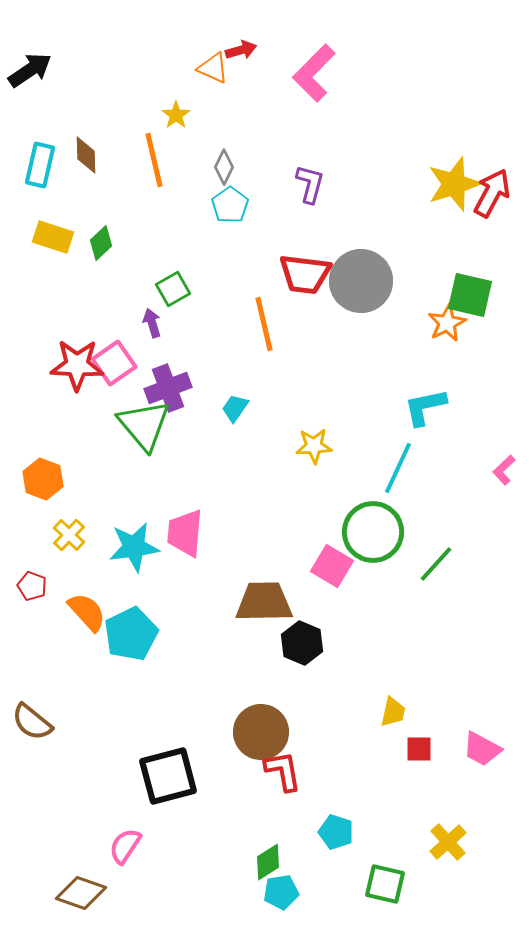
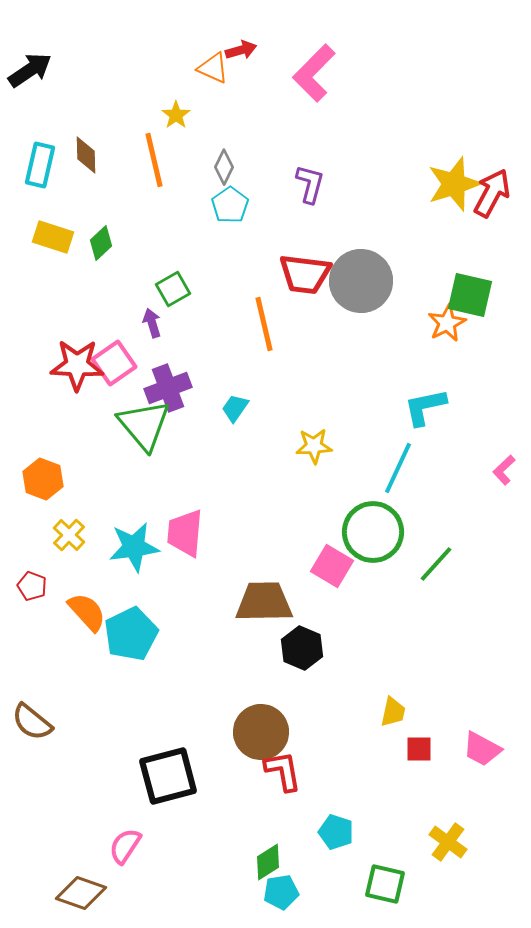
black hexagon at (302, 643): moved 5 px down
yellow cross at (448, 842): rotated 12 degrees counterclockwise
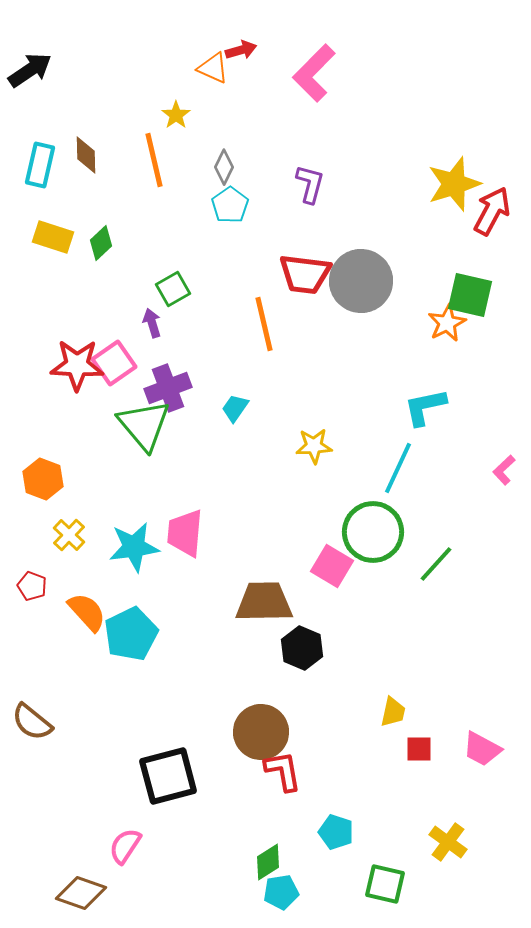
red arrow at (492, 193): moved 18 px down
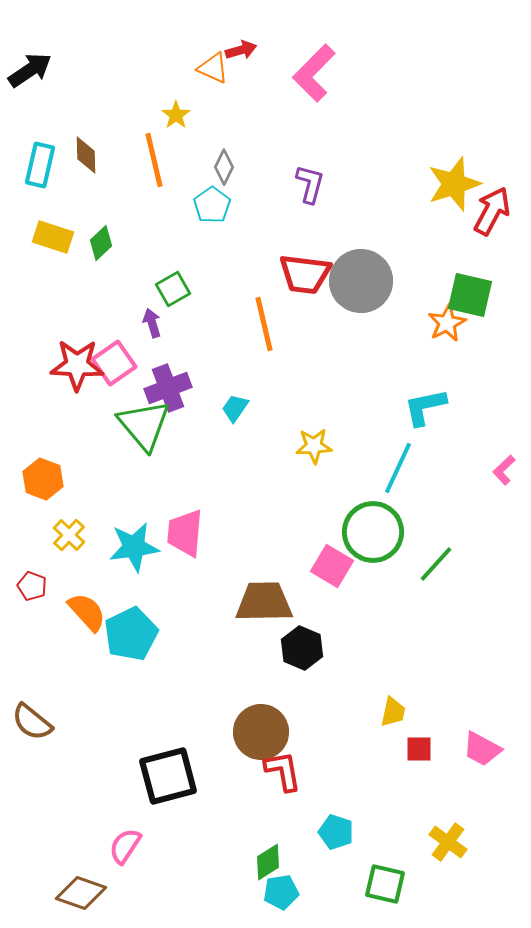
cyan pentagon at (230, 205): moved 18 px left
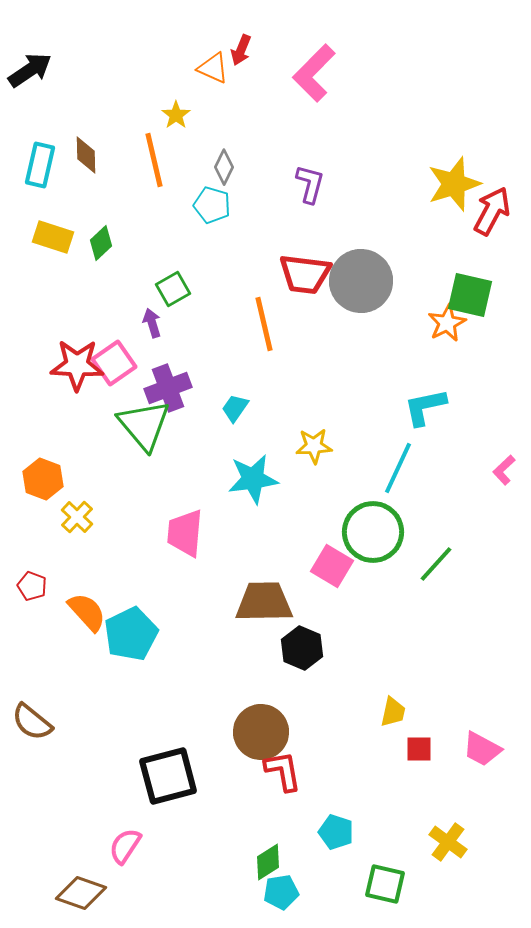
red arrow at (241, 50): rotated 128 degrees clockwise
cyan pentagon at (212, 205): rotated 21 degrees counterclockwise
yellow cross at (69, 535): moved 8 px right, 18 px up
cyan star at (134, 547): moved 119 px right, 68 px up
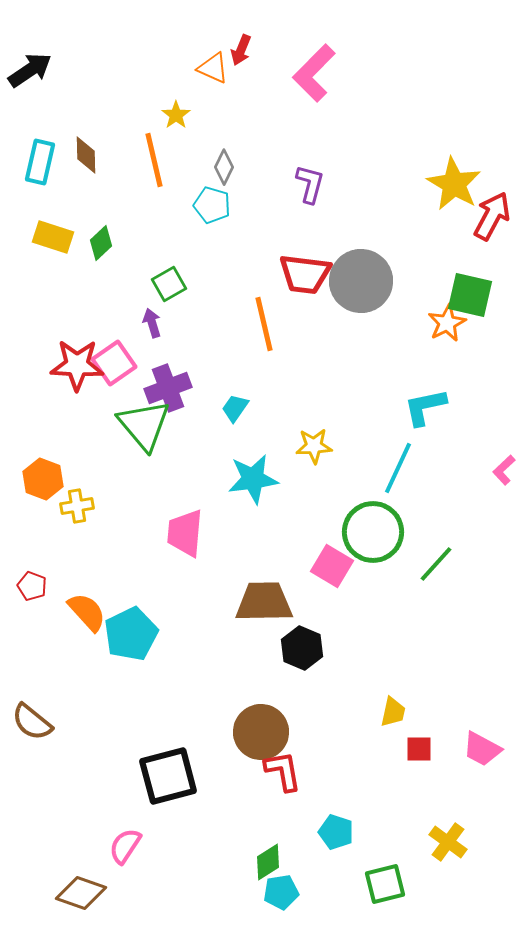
cyan rectangle at (40, 165): moved 3 px up
yellow star at (454, 184): rotated 24 degrees counterclockwise
red arrow at (492, 211): moved 5 px down
green square at (173, 289): moved 4 px left, 5 px up
yellow cross at (77, 517): moved 11 px up; rotated 36 degrees clockwise
green square at (385, 884): rotated 27 degrees counterclockwise
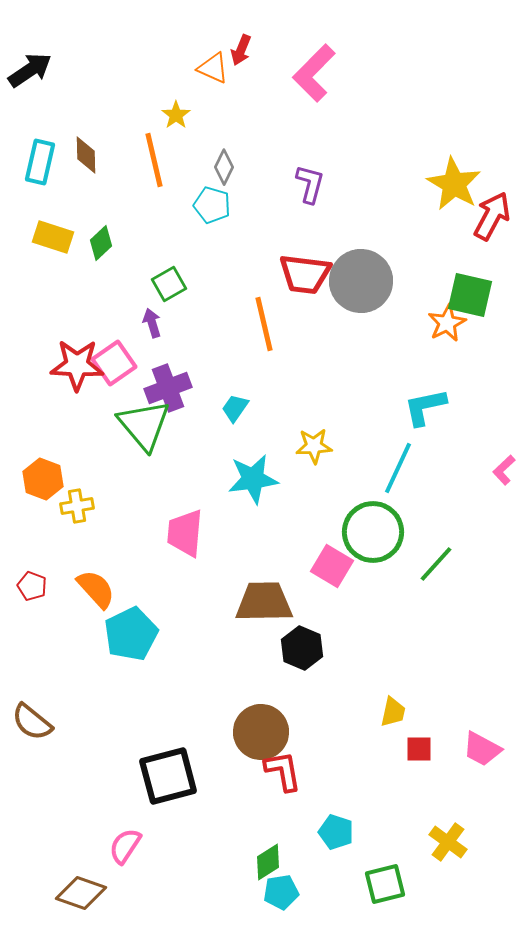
orange semicircle at (87, 612): moved 9 px right, 23 px up
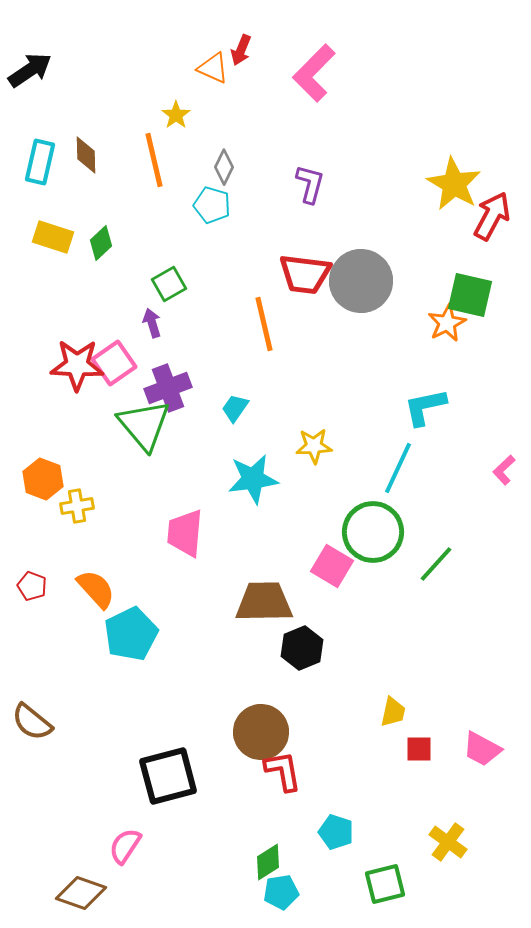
black hexagon at (302, 648): rotated 15 degrees clockwise
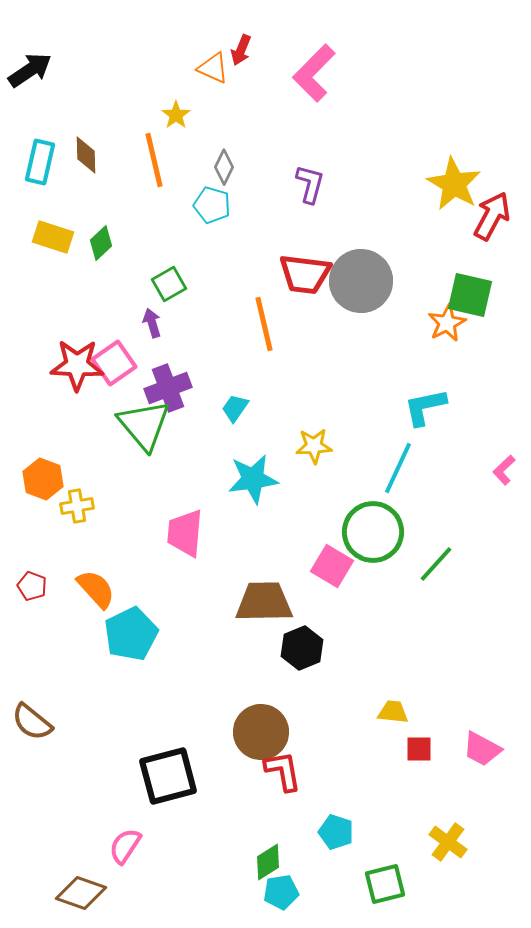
yellow trapezoid at (393, 712): rotated 96 degrees counterclockwise
